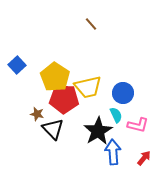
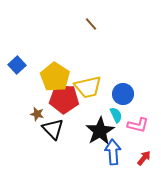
blue circle: moved 1 px down
black star: moved 2 px right
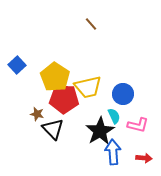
cyan semicircle: moved 2 px left, 1 px down
red arrow: rotated 56 degrees clockwise
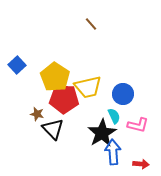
black star: moved 2 px right, 2 px down
red arrow: moved 3 px left, 6 px down
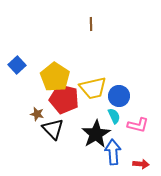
brown line: rotated 40 degrees clockwise
yellow trapezoid: moved 5 px right, 1 px down
blue circle: moved 4 px left, 2 px down
red pentagon: rotated 12 degrees clockwise
black star: moved 6 px left, 1 px down
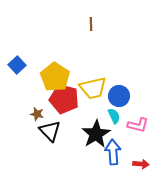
black triangle: moved 3 px left, 2 px down
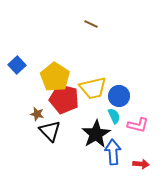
brown line: rotated 64 degrees counterclockwise
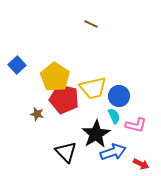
pink L-shape: moved 2 px left
black triangle: moved 16 px right, 21 px down
blue arrow: rotated 75 degrees clockwise
red arrow: rotated 21 degrees clockwise
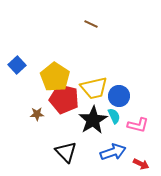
yellow trapezoid: moved 1 px right
brown star: rotated 16 degrees counterclockwise
pink L-shape: moved 2 px right
black star: moved 3 px left, 14 px up
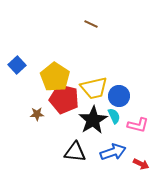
black triangle: moved 9 px right; rotated 40 degrees counterclockwise
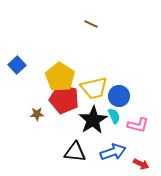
yellow pentagon: moved 5 px right
